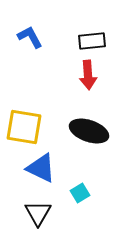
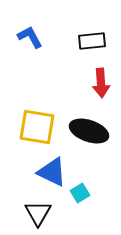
red arrow: moved 13 px right, 8 px down
yellow square: moved 13 px right
blue triangle: moved 11 px right, 4 px down
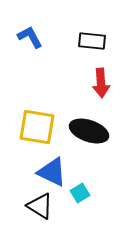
black rectangle: rotated 12 degrees clockwise
black triangle: moved 2 px right, 7 px up; rotated 28 degrees counterclockwise
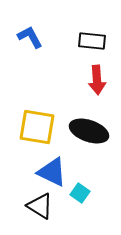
red arrow: moved 4 px left, 3 px up
cyan square: rotated 24 degrees counterclockwise
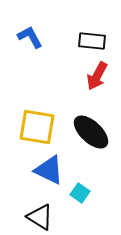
red arrow: moved 4 px up; rotated 32 degrees clockwise
black ellipse: moved 2 px right, 1 px down; rotated 24 degrees clockwise
blue triangle: moved 3 px left, 2 px up
black triangle: moved 11 px down
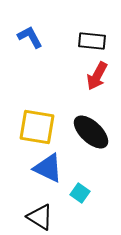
blue triangle: moved 1 px left, 2 px up
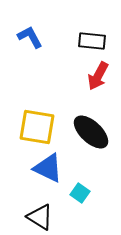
red arrow: moved 1 px right
